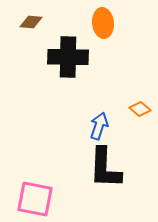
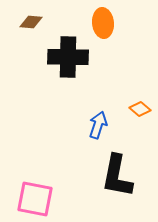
blue arrow: moved 1 px left, 1 px up
black L-shape: moved 12 px right, 8 px down; rotated 9 degrees clockwise
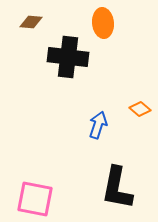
black cross: rotated 6 degrees clockwise
black L-shape: moved 12 px down
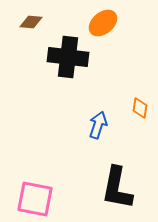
orange ellipse: rotated 56 degrees clockwise
orange diamond: moved 1 px up; rotated 60 degrees clockwise
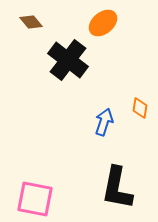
brown diamond: rotated 45 degrees clockwise
black cross: moved 3 px down; rotated 30 degrees clockwise
blue arrow: moved 6 px right, 3 px up
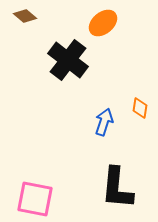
brown diamond: moved 6 px left, 6 px up; rotated 10 degrees counterclockwise
black L-shape: rotated 6 degrees counterclockwise
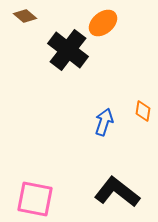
black cross: moved 10 px up
orange diamond: moved 3 px right, 3 px down
black L-shape: moved 4 px down; rotated 123 degrees clockwise
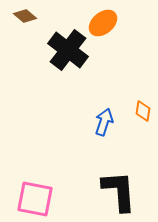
black L-shape: moved 2 px right, 1 px up; rotated 48 degrees clockwise
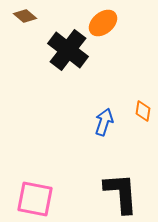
black L-shape: moved 2 px right, 2 px down
